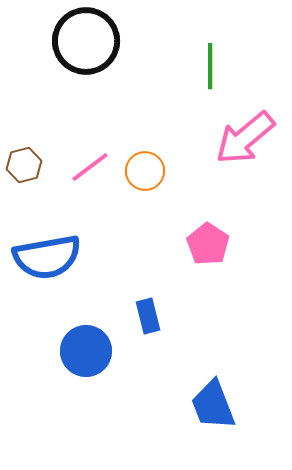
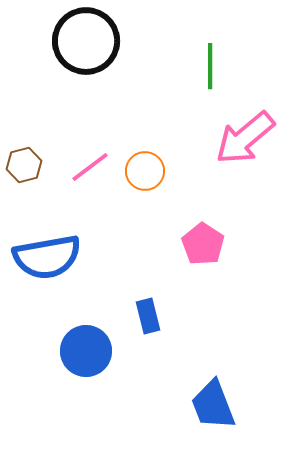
pink pentagon: moved 5 px left
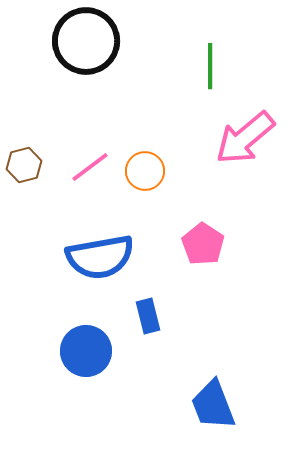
blue semicircle: moved 53 px right
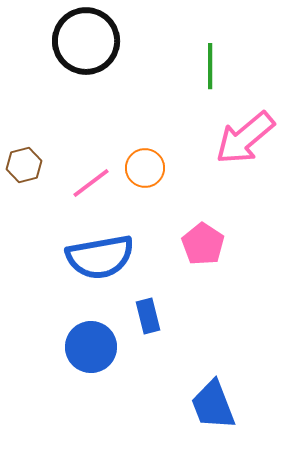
pink line: moved 1 px right, 16 px down
orange circle: moved 3 px up
blue circle: moved 5 px right, 4 px up
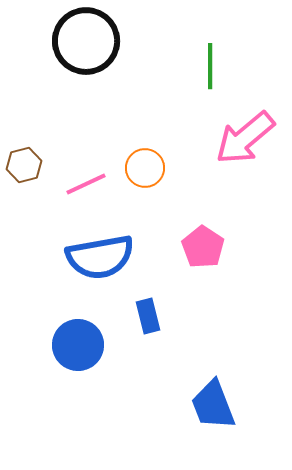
pink line: moved 5 px left, 1 px down; rotated 12 degrees clockwise
pink pentagon: moved 3 px down
blue circle: moved 13 px left, 2 px up
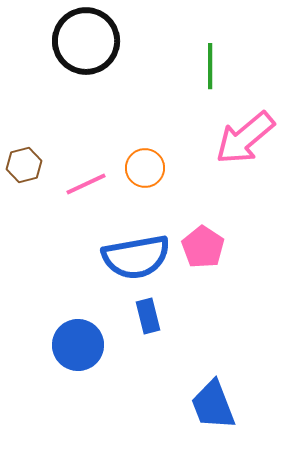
blue semicircle: moved 36 px right
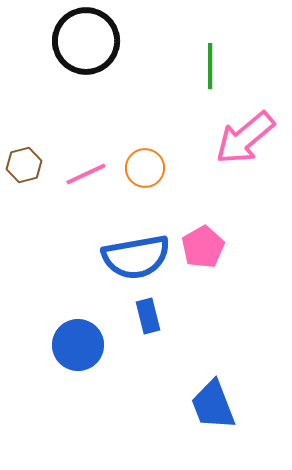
pink line: moved 10 px up
pink pentagon: rotated 9 degrees clockwise
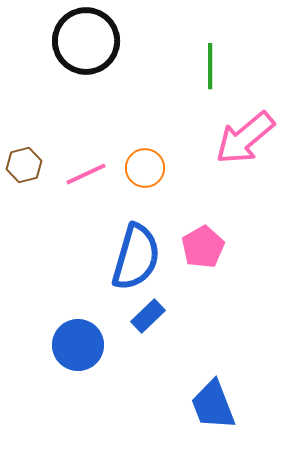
blue semicircle: rotated 64 degrees counterclockwise
blue rectangle: rotated 60 degrees clockwise
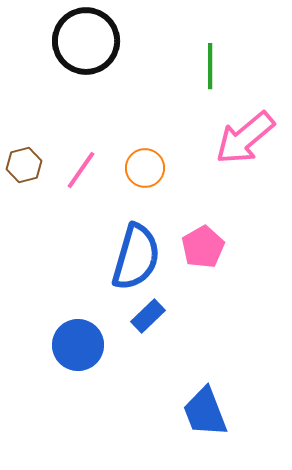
pink line: moved 5 px left, 4 px up; rotated 30 degrees counterclockwise
blue trapezoid: moved 8 px left, 7 px down
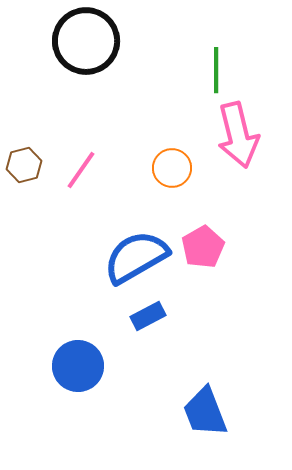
green line: moved 6 px right, 4 px down
pink arrow: moved 7 px left, 3 px up; rotated 64 degrees counterclockwise
orange circle: moved 27 px right
blue semicircle: rotated 136 degrees counterclockwise
blue rectangle: rotated 16 degrees clockwise
blue circle: moved 21 px down
